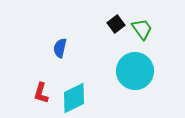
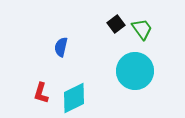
blue semicircle: moved 1 px right, 1 px up
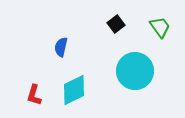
green trapezoid: moved 18 px right, 2 px up
red L-shape: moved 7 px left, 2 px down
cyan diamond: moved 8 px up
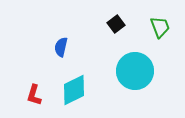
green trapezoid: rotated 15 degrees clockwise
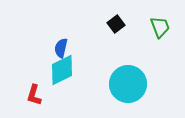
blue semicircle: moved 1 px down
cyan circle: moved 7 px left, 13 px down
cyan diamond: moved 12 px left, 20 px up
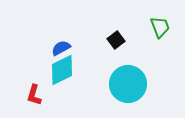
black square: moved 16 px down
blue semicircle: rotated 48 degrees clockwise
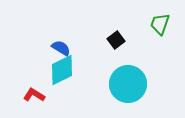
green trapezoid: moved 3 px up; rotated 140 degrees counterclockwise
blue semicircle: rotated 60 degrees clockwise
red L-shape: rotated 105 degrees clockwise
